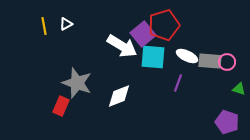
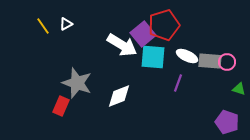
yellow line: moved 1 px left; rotated 24 degrees counterclockwise
white arrow: moved 1 px up
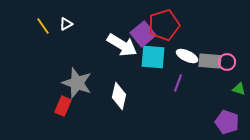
white diamond: rotated 56 degrees counterclockwise
red rectangle: moved 2 px right
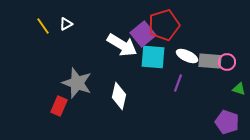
red rectangle: moved 4 px left
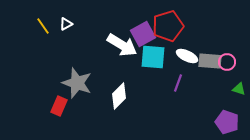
red pentagon: moved 4 px right, 1 px down
purple square: rotated 10 degrees clockwise
white diamond: rotated 32 degrees clockwise
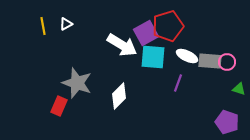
yellow line: rotated 24 degrees clockwise
purple square: moved 3 px right, 1 px up
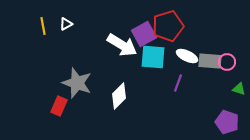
purple square: moved 2 px left, 1 px down
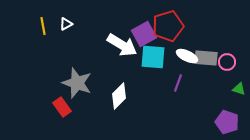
gray rectangle: moved 4 px left, 3 px up
red rectangle: moved 3 px right, 1 px down; rotated 60 degrees counterclockwise
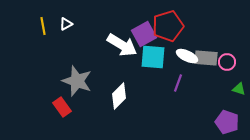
gray star: moved 2 px up
